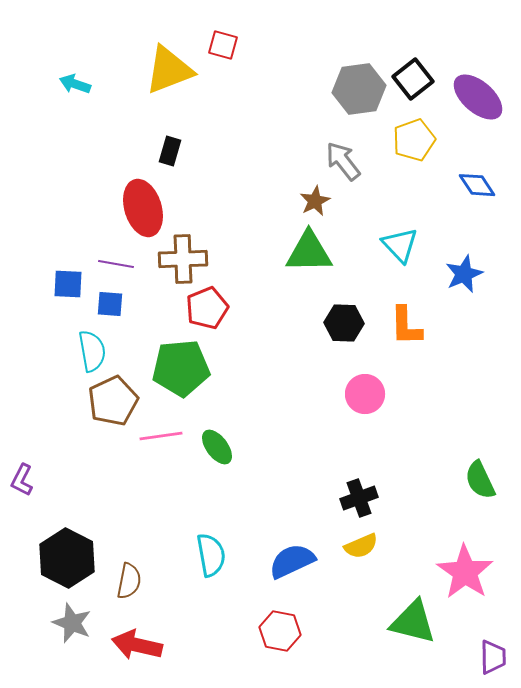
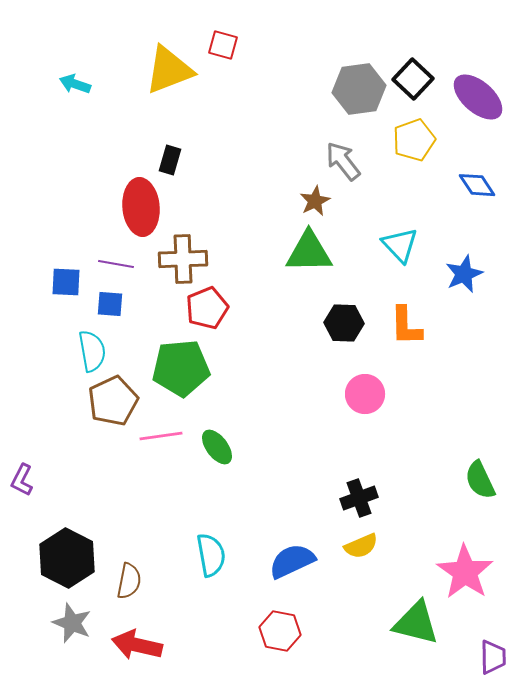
black square at (413, 79): rotated 9 degrees counterclockwise
black rectangle at (170, 151): moved 9 px down
red ellipse at (143, 208): moved 2 px left, 1 px up; rotated 12 degrees clockwise
blue square at (68, 284): moved 2 px left, 2 px up
green triangle at (413, 622): moved 3 px right, 1 px down
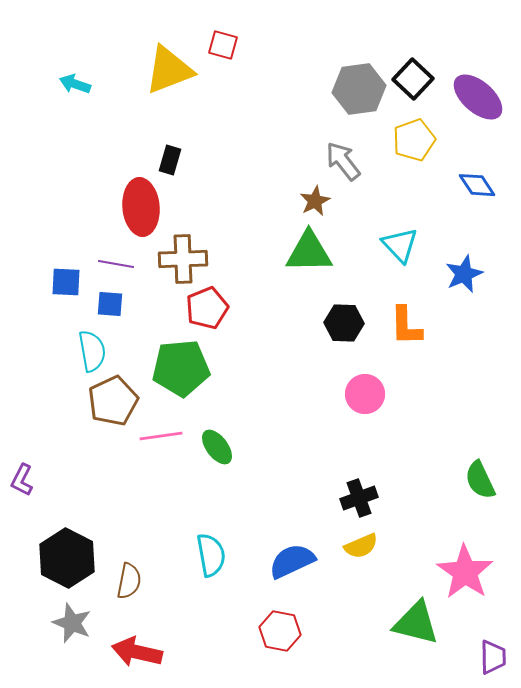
red arrow at (137, 645): moved 7 px down
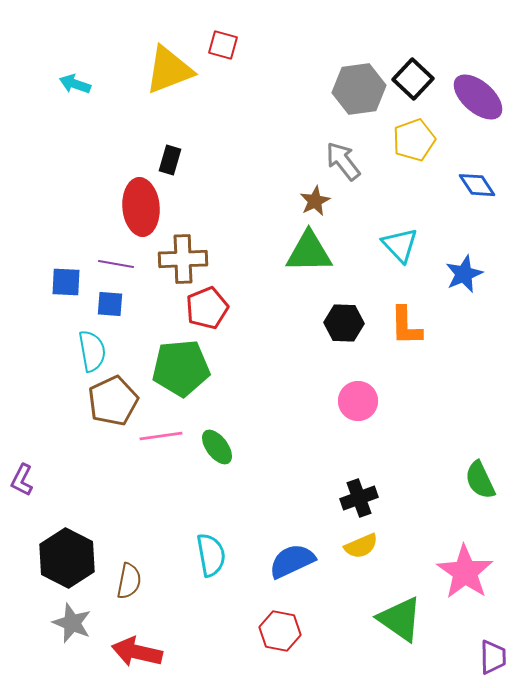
pink circle at (365, 394): moved 7 px left, 7 px down
green triangle at (416, 623): moved 16 px left, 4 px up; rotated 21 degrees clockwise
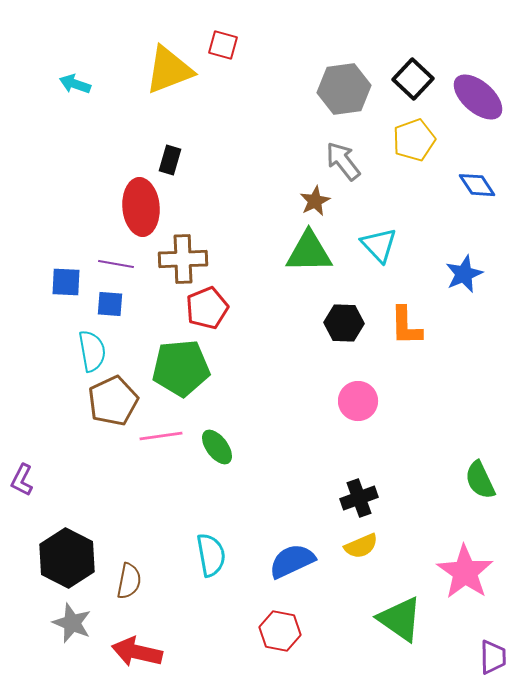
gray hexagon at (359, 89): moved 15 px left
cyan triangle at (400, 245): moved 21 px left
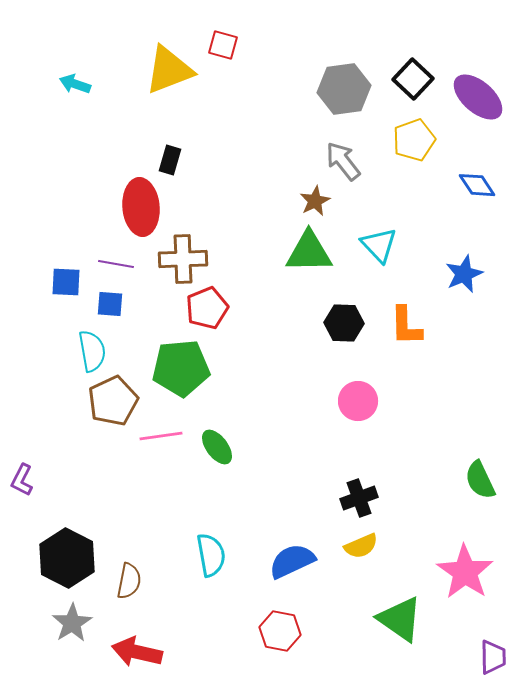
gray star at (72, 623): rotated 18 degrees clockwise
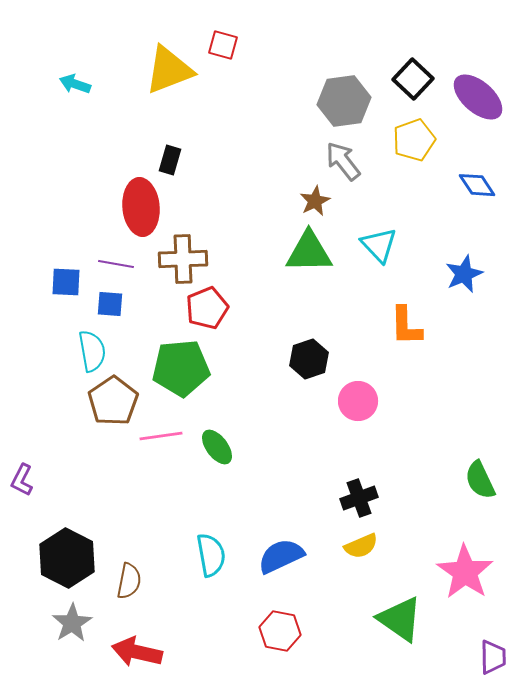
gray hexagon at (344, 89): moved 12 px down
black hexagon at (344, 323): moved 35 px left, 36 px down; rotated 21 degrees counterclockwise
brown pentagon at (113, 401): rotated 9 degrees counterclockwise
blue semicircle at (292, 561): moved 11 px left, 5 px up
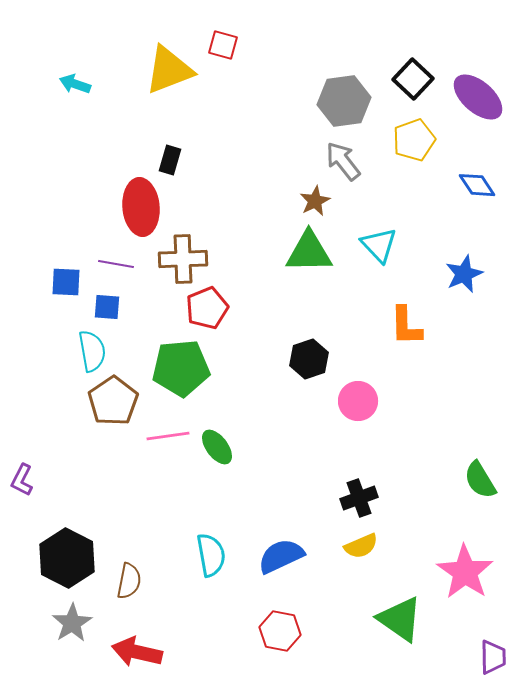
blue square at (110, 304): moved 3 px left, 3 px down
pink line at (161, 436): moved 7 px right
green semicircle at (480, 480): rotated 6 degrees counterclockwise
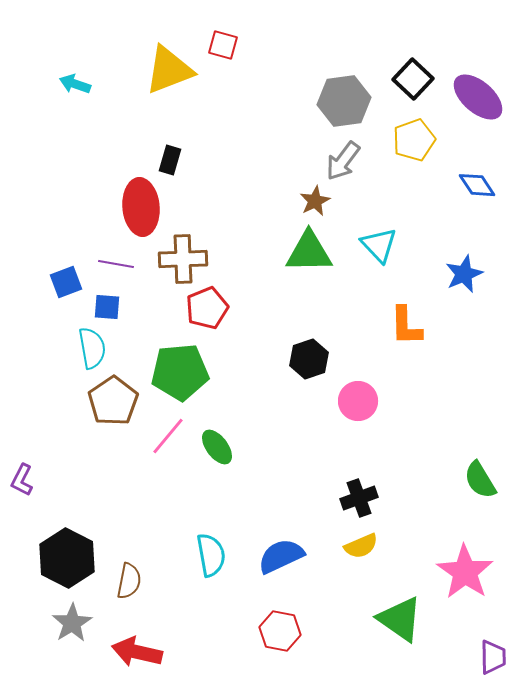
gray arrow at (343, 161): rotated 105 degrees counterclockwise
blue square at (66, 282): rotated 24 degrees counterclockwise
cyan semicircle at (92, 351): moved 3 px up
green pentagon at (181, 368): moved 1 px left, 4 px down
pink line at (168, 436): rotated 42 degrees counterclockwise
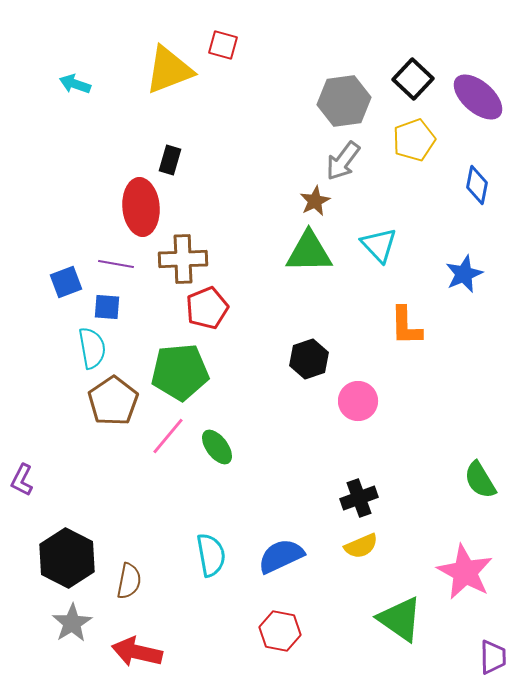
blue diamond at (477, 185): rotated 45 degrees clockwise
pink star at (465, 572): rotated 6 degrees counterclockwise
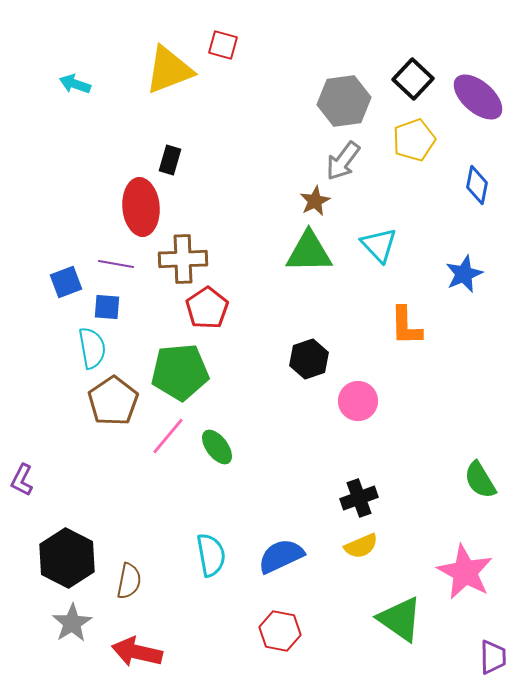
red pentagon at (207, 308): rotated 12 degrees counterclockwise
